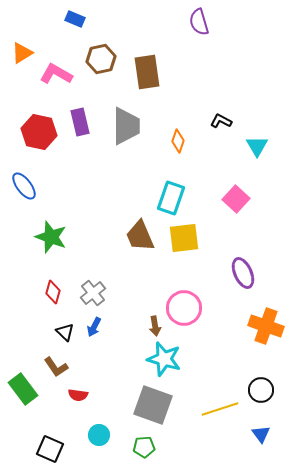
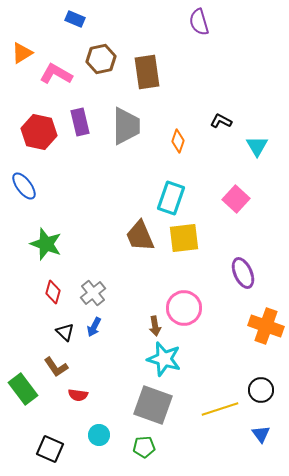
green star: moved 5 px left, 7 px down
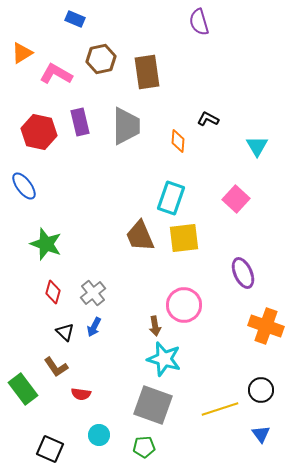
black L-shape: moved 13 px left, 2 px up
orange diamond: rotated 15 degrees counterclockwise
pink circle: moved 3 px up
red semicircle: moved 3 px right, 1 px up
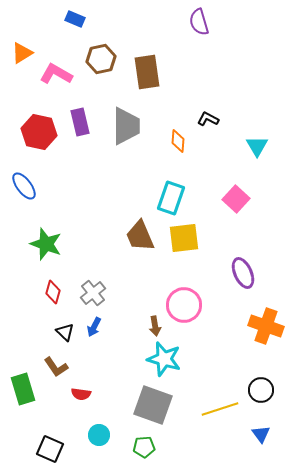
green rectangle: rotated 20 degrees clockwise
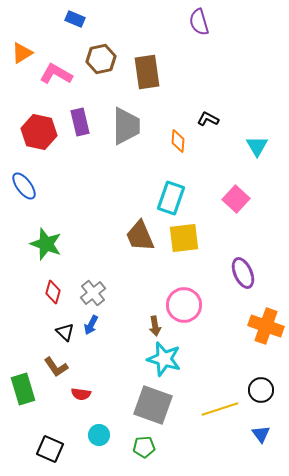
blue arrow: moved 3 px left, 2 px up
